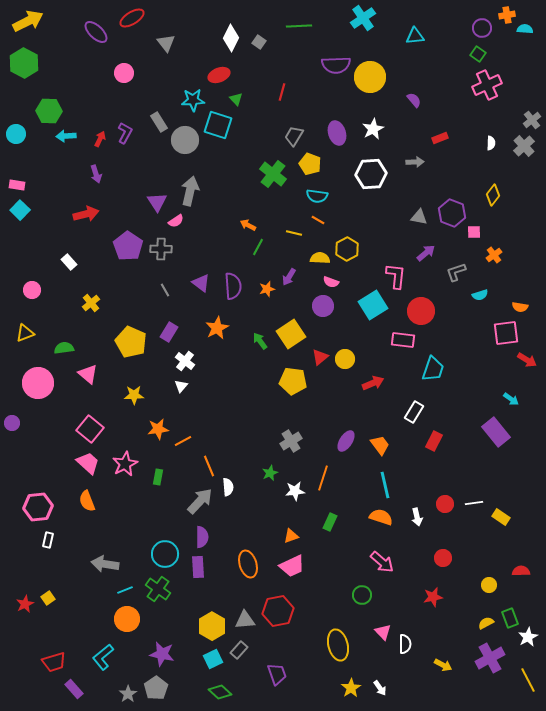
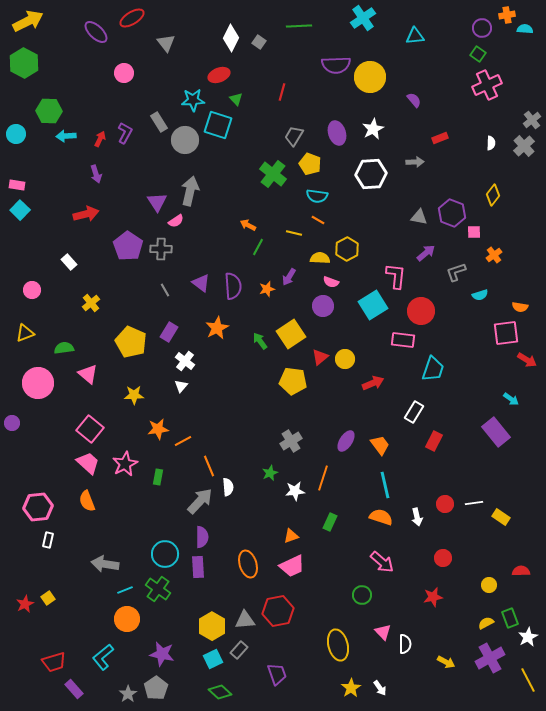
yellow arrow at (443, 665): moved 3 px right, 3 px up
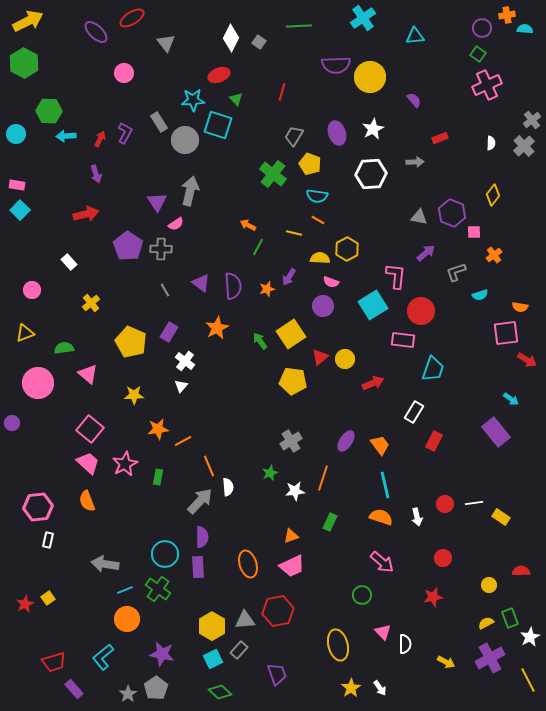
pink semicircle at (176, 221): moved 3 px down
white star at (528, 637): moved 2 px right
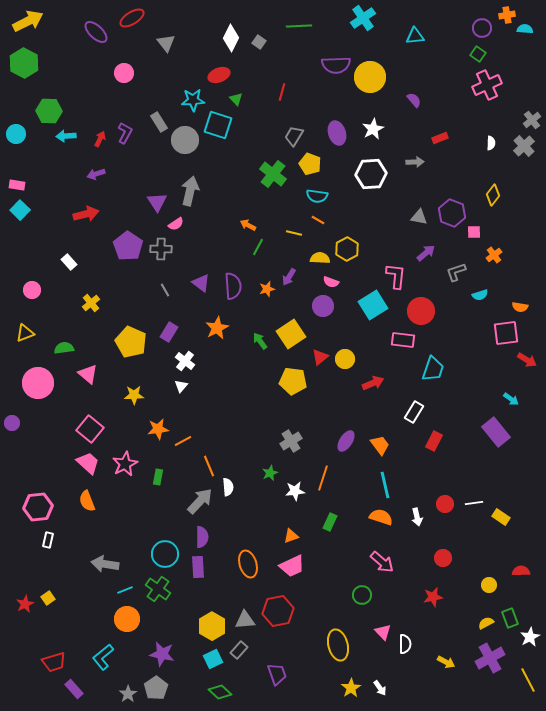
purple arrow at (96, 174): rotated 90 degrees clockwise
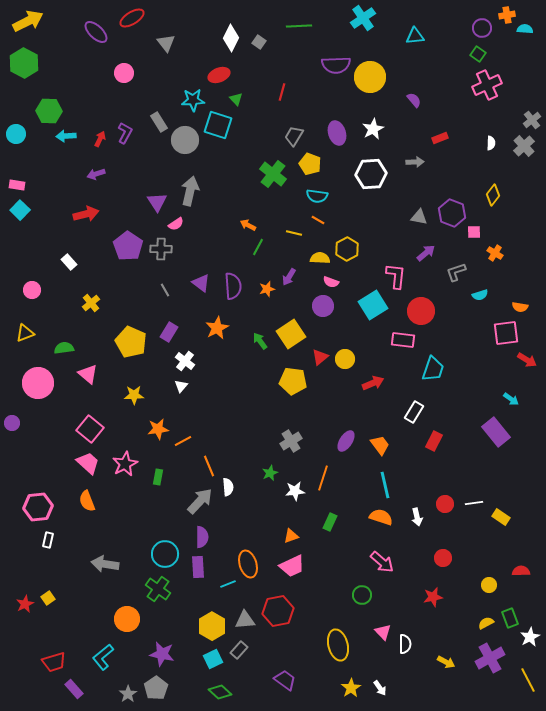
orange cross at (494, 255): moved 1 px right, 2 px up; rotated 21 degrees counterclockwise
cyan line at (125, 590): moved 103 px right, 6 px up
purple trapezoid at (277, 674): moved 8 px right, 6 px down; rotated 35 degrees counterclockwise
